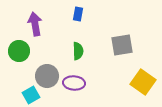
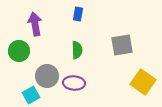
green semicircle: moved 1 px left, 1 px up
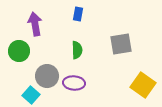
gray square: moved 1 px left, 1 px up
yellow square: moved 3 px down
cyan square: rotated 18 degrees counterclockwise
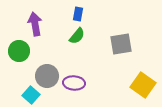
green semicircle: moved 14 px up; rotated 42 degrees clockwise
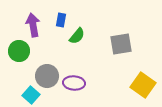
blue rectangle: moved 17 px left, 6 px down
purple arrow: moved 2 px left, 1 px down
